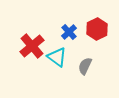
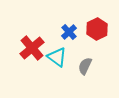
red cross: moved 2 px down
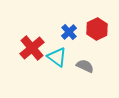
gray semicircle: rotated 90 degrees clockwise
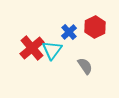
red hexagon: moved 2 px left, 2 px up
cyan triangle: moved 5 px left, 7 px up; rotated 30 degrees clockwise
gray semicircle: rotated 30 degrees clockwise
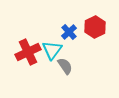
red cross: moved 4 px left, 4 px down; rotated 15 degrees clockwise
gray semicircle: moved 20 px left
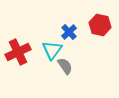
red hexagon: moved 5 px right, 2 px up; rotated 20 degrees counterclockwise
red cross: moved 10 px left
